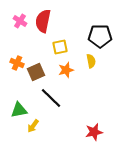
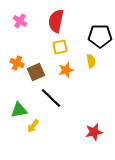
red semicircle: moved 13 px right
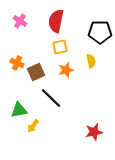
black pentagon: moved 4 px up
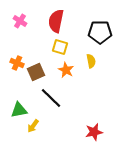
yellow square: rotated 28 degrees clockwise
orange star: rotated 28 degrees counterclockwise
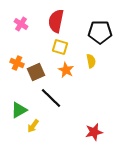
pink cross: moved 1 px right, 3 px down
green triangle: rotated 18 degrees counterclockwise
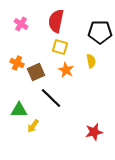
green triangle: rotated 30 degrees clockwise
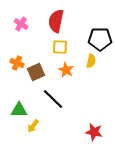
black pentagon: moved 7 px down
yellow square: rotated 14 degrees counterclockwise
yellow semicircle: rotated 24 degrees clockwise
black line: moved 2 px right, 1 px down
red star: rotated 24 degrees clockwise
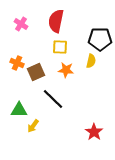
orange star: rotated 21 degrees counterclockwise
red star: rotated 24 degrees clockwise
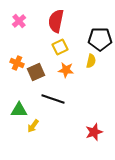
pink cross: moved 2 px left, 3 px up; rotated 16 degrees clockwise
yellow square: rotated 28 degrees counterclockwise
black line: rotated 25 degrees counterclockwise
red star: rotated 18 degrees clockwise
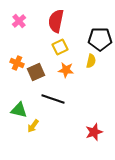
green triangle: rotated 12 degrees clockwise
